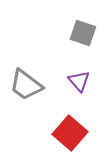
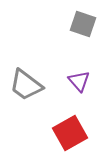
gray square: moved 9 px up
red square: rotated 20 degrees clockwise
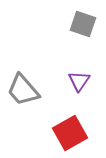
purple triangle: rotated 15 degrees clockwise
gray trapezoid: moved 3 px left, 5 px down; rotated 12 degrees clockwise
